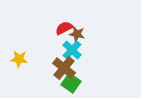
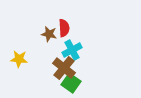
red semicircle: rotated 114 degrees clockwise
brown star: moved 28 px left
cyan cross: rotated 18 degrees clockwise
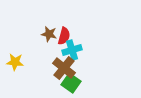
red semicircle: moved 8 px down; rotated 18 degrees clockwise
cyan cross: rotated 12 degrees clockwise
yellow star: moved 4 px left, 3 px down
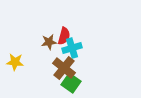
brown star: moved 8 px down; rotated 21 degrees counterclockwise
cyan cross: moved 2 px up
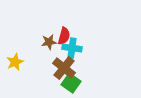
cyan cross: rotated 24 degrees clockwise
yellow star: rotated 30 degrees counterclockwise
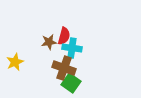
brown cross: rotated 20 degrees counterclockwise
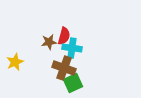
green square: moved 2 px right; rotated 30 degrees clockwise
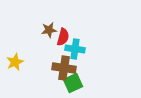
red semicircle: moved 1 px left, 1 px down
brown star: moved 12 px up
cyan cross: moved 3 px right, 1 px down
brown cross: rotated 10 degrees counterclockwise
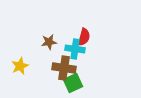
brown star: moved 12 px down
red semicircle: moved 21 px right
yellow star: moved 5 px right, 4 px down
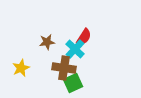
red semicircle: rotated 18 degrees clockwise
brown star: moved 2 px left
cyan cross: rotated 36 degrees clockwise
yellow star: moved 1 px right, 2 px down
